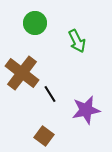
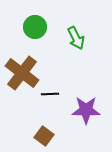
green circle: moved 4 px down
green arrow: moved 1 px left, 3 px up
black line: rotated 60 degrees counterclockwise
purple star: rotated 12 degrees clockwise
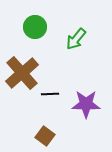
green arrow: moved 1 px down; rotated 65 degrees clockwise
brown cross: rotated 12 degrees clockwise
purple star: moved 6 px up
brown square: moved 1 px right
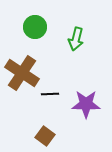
green arrow: rotated 25 degrees counterclockwise
brown cross: rotated 16 degrees counterclockwise
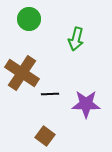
green circle: moved 6 px left, 8 px up
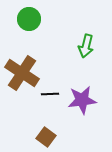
green arrow: moved 10 px right, 7 px down
purple star: moved 4 px left, 4 px up; rotated 8 degrees counterclockwise
brown square: moved 1 px right, 1 px down
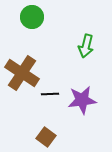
green circle: moved 3 px right, 2 px up
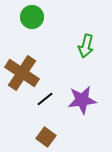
black line: moved 5 px left, 5 px down; rotated 36 degrees counterclockwise
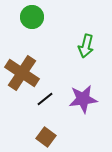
purple star: moved 1 px right, 1 px up
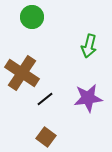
green arrow: moved 3 px right
purple star: moved 5 px right, 1 px up
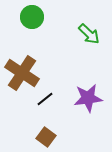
green arrow: moved 12 px up; rotated 60 degrees counterclockwise
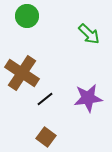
green circle: moved 5 px left, 1 px up
